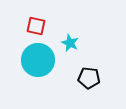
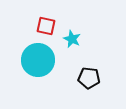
red square: moved 10 px right
cyan star: moved 2 px right, 4 px up
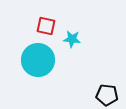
cyan star: rotated 18 degrees counterclockwise
black pentagon: moved 18 px right, 17 px down
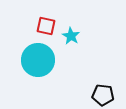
cyan star: moved 1 px left, 3 px up; rotated 24 degrees clockwise
black pentagon: moved 4 px left
